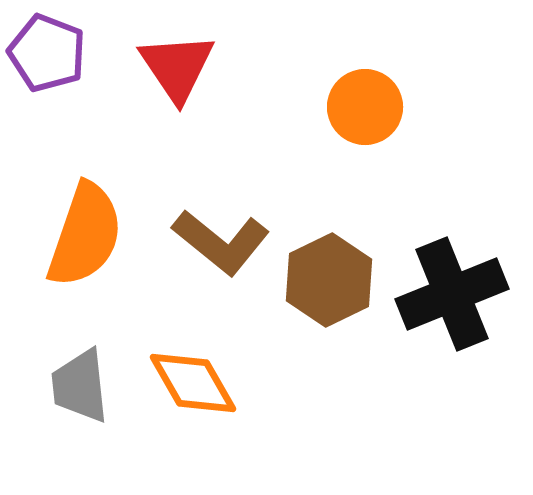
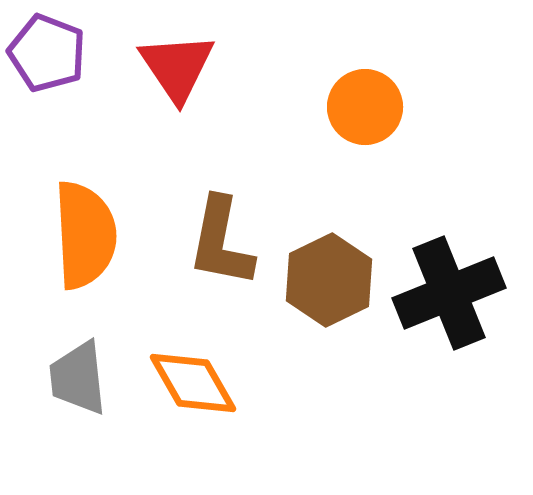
orange semicircle: rotated 22 degrees counterclockwise
brown L-shape: rotated 62 degrees clockwise
black cross: moved 3 px left, 1 px up
gray trapezoid: moved 2 px left, 8 px up
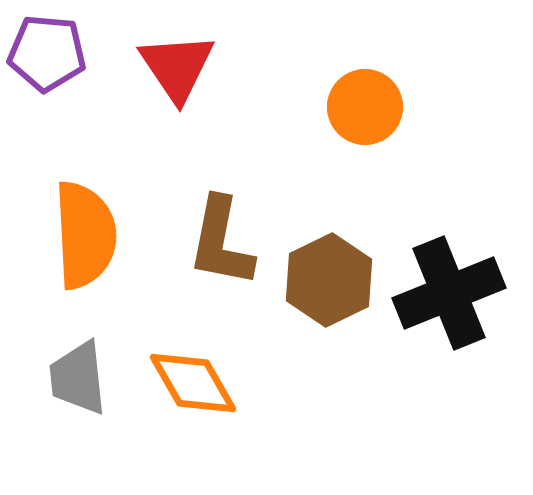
purple pentagon: rotated 16 degrees counterclockwise
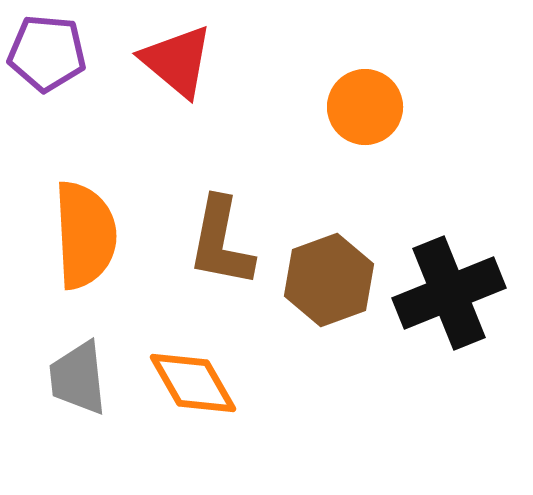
red triangle: moved 6 px up; rotated 16 degrees counterclockwise
brown hexagon: rotated 6 degrees clockwise
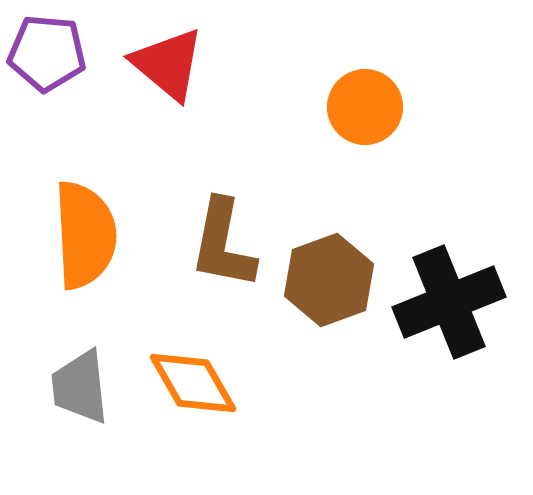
red triangle: moved 9 px left, 3 px down
brown L-shape: moved 2 px right, 2 px down
black cross: moved 9 px down
gray trapezoid: moved 2 px right, 9 px down
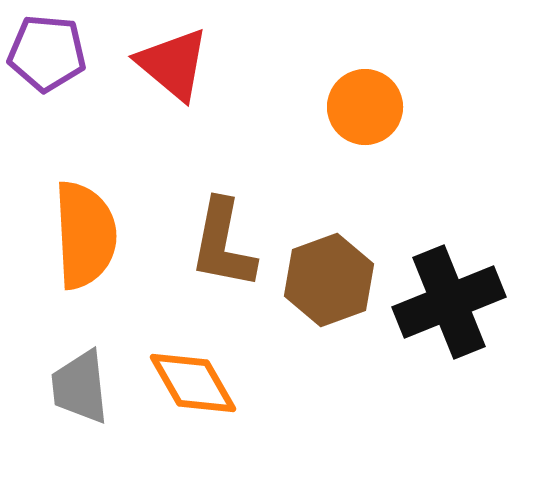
red triangle: moved 5 px right
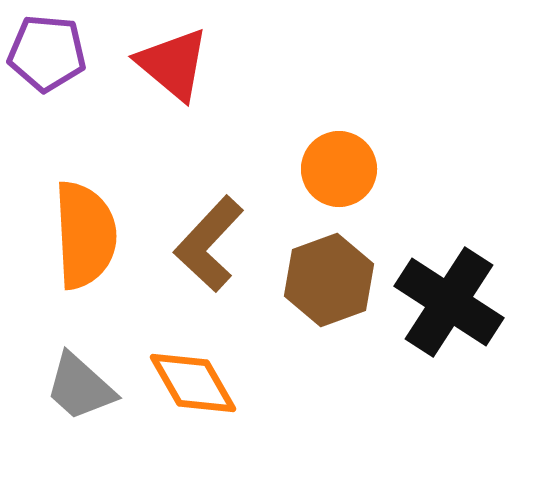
orange circle: moved 26 px left, 62 px down
brown L-shape: moved 14 px left; rotated 32 degrees clockwise
black cross: rotated 35 degrees counterclockwise
gray trapezoid: rotated 42 degrees counterclockwise
